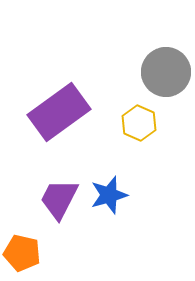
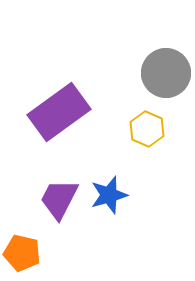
gray circle: moved 1 px down
yellow hexagon: moved 8 px right, 6 px down
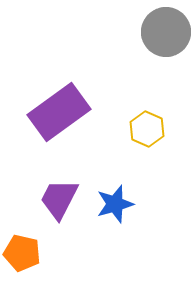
gray circle: moved 41 px up
blue star: moved 6 px right, 9 px down
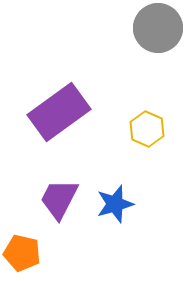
gray circle: moved 8 px left, 4 px up
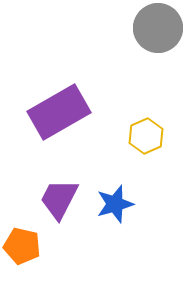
purple rectangle: rotated 6 degrees clockwise
yellow hexagon: moved 1 px left, 7 px down; rotated 12 degrees clockwise
orange pentagon: moved 7 px up
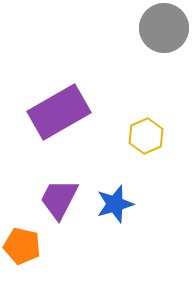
gray circle: moved 6 px right
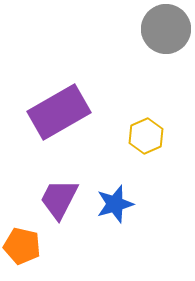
gray circle: moved 2 px right, 1 px down
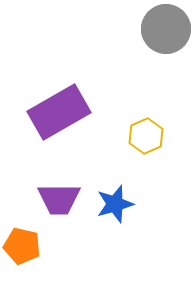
purple trapezoid: rotated 117 degrees counterclockwise
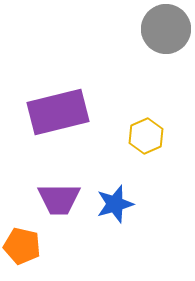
purple rectangle: moved 1 px left; rotated 16 degrees clockwise
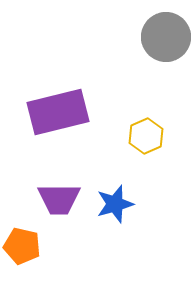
gray circle: moved 8 px down
